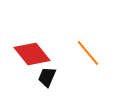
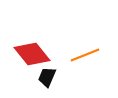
orange line: moved 3 px left, 2 px down; rotated 72 degrees counterclockwise
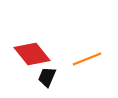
orange line: moved 2 px right, 4 px down
